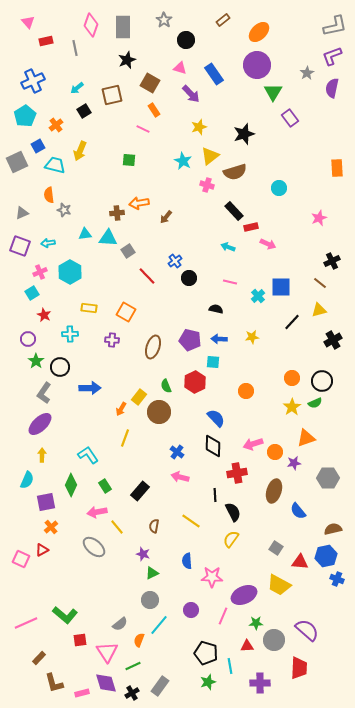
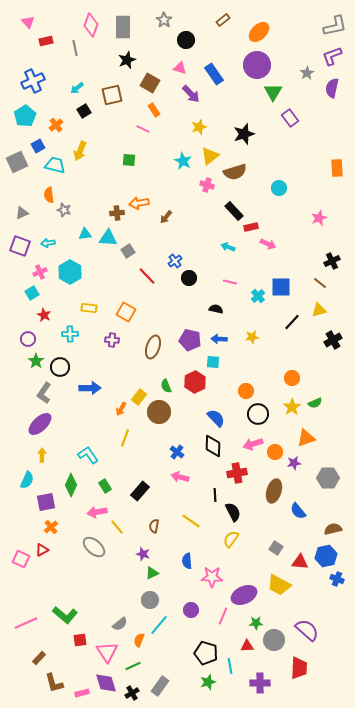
black circle at (322, 381): moved 64 px left, 33 px down
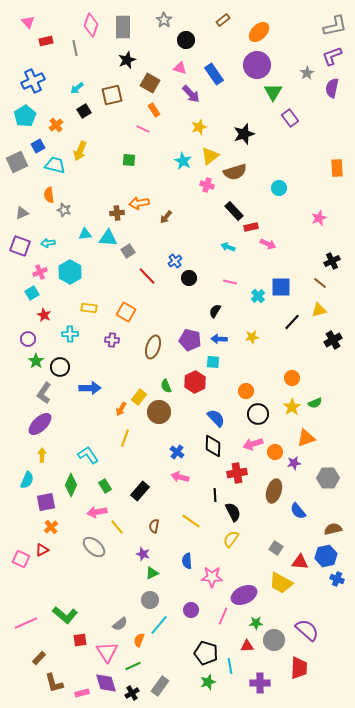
black semicircle at (216, 309): moved 1 px left, 2 px down; rotated 72 degrees counterclockwise
yellow trapezoid at (279, 585): moved 2 px right, 2 px up
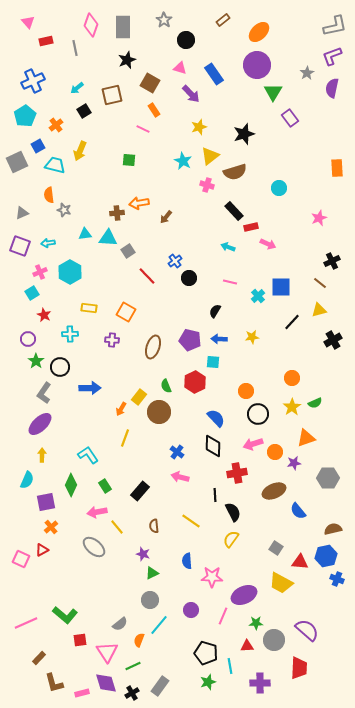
brown ellipse at (274, 491): rotated 50 degrees clockwise
brown semicircle at (154, 526): rotated 16 degrees counterclockwise
